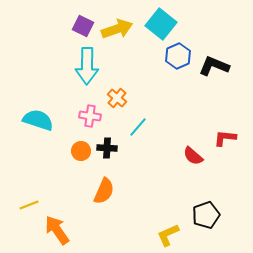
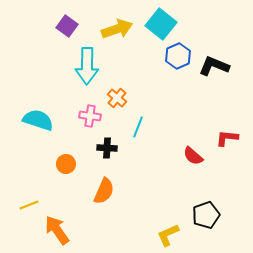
purple square: moved 16 px left; rotated 10 degrees clockwise
cyan line: rotated 20 degrees counterclockwise
red L-shape: moved 2 px right
orange circle: moved 15 px left, 13 px down
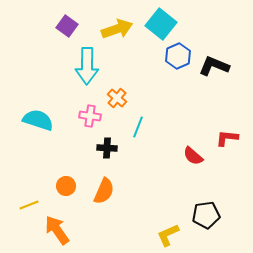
orange circle: moved 22 px down
black pentagon: rotated 12 degrees clockwise
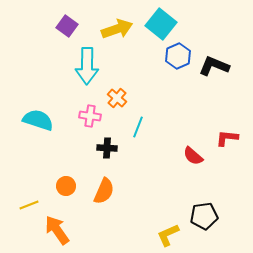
black pentagon: moved 2 px left, 1 px down
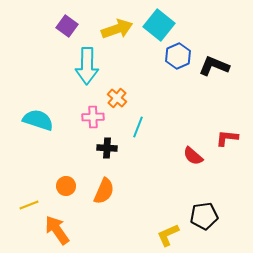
cyan square: moved 2 px left, 1 px down
pink cross: moved 3 px right, 1 px down; rotated 10 degrees counterclockwise
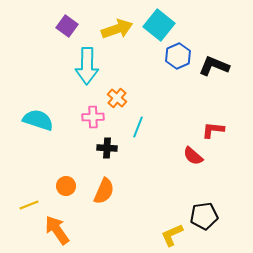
red L-shape: moved 14 px left, 8 px up
yellow L-shape: moved 4 px right
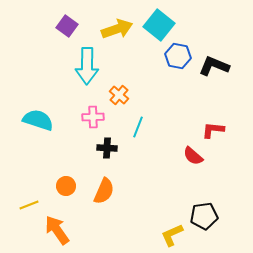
blue hexagon: rotated 25 degrees counterclockwise
orange cross: moved 2 px right, 3 px up
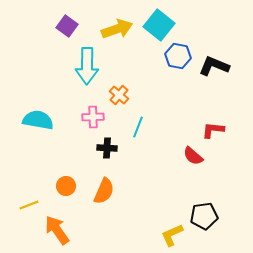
cyan semicircle: rotated 8 degrees counterclockwise
